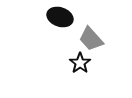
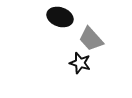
black star: rotated 20 degrees counterclockwise
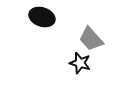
black ellipse: moved 18 px left
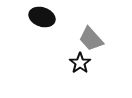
black star: rotated 20 degrees clockwise
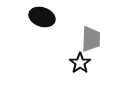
gray trapezoid: rotated 136 degrees counterclockwise
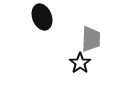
black ellipse: rotated 50 degrees clockwise
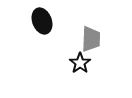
black ellipse: moved 4 px down
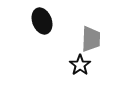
black star: moved 2 px down
